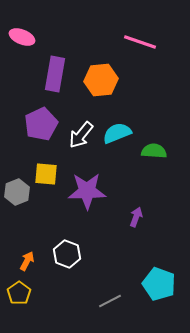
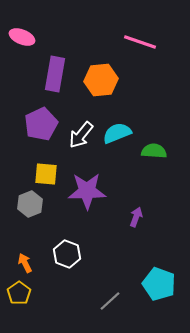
gray hexagon: moved 13 px right, 12 px down
orange arrow: moved 2 px left, 2 px down; rotated 54 degrees counterclockwise
gray line: rotated 15 degrees counterclockwise
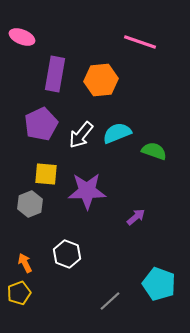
green semicircle: rotated 15 degrees clockwise
purple arrow: rotated 30 degrees clockwise
yellow pentagon: rotated 15 degrees clockwise
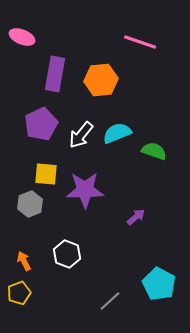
purple star: moved 2 px left, 1 px up
orange arrow: moved 1 px left, 2 px up
cyan pentagon: rotated 8 degrees clockwise
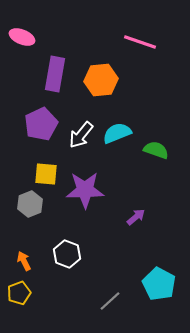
green semicircle: moved 2 px right, 1 px up
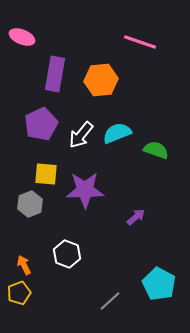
orange arrow: moved 4 px down
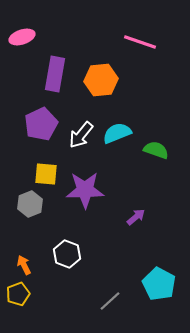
pink ellipse: rotated 40 degrees counterclockwise
yellow pentagon: moved 1 px left, 1 px down
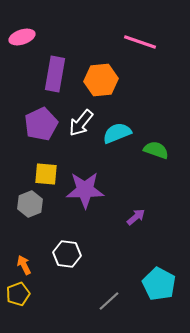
white arrow: moved 12 px up
white hexagon: rotated 12 degrees counterclockwise
gray line: moved 1 px left
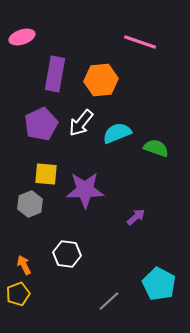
green semicircle: moved 2 px up
